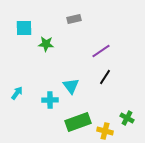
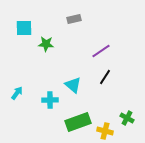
cyan triangle: moved 2 px right, 1 px up; rotated 12 degrees counterclockwise
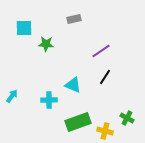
cyan triangle: rotated 18 degrees counterclockwise
cyan arrow: moved 5 px left, 3 px down
cyan cross: moved 1 px left
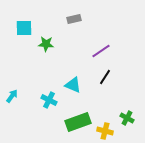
cyan cross: rotated 28 degrees clockwise
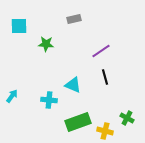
cyan square: moved 5 px left, 2 px up
black line: rotated 49 degrees counterclockwise
cyan cross: rotated 21 degrees counterclockwise
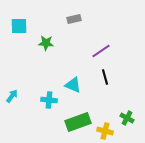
green star: moved 1 px up
